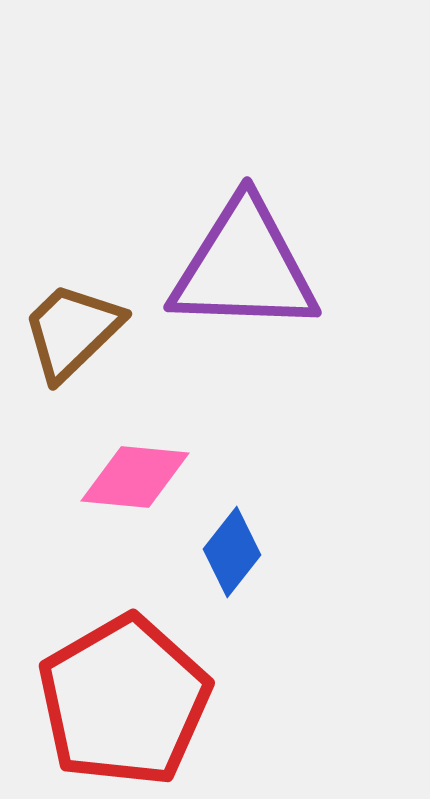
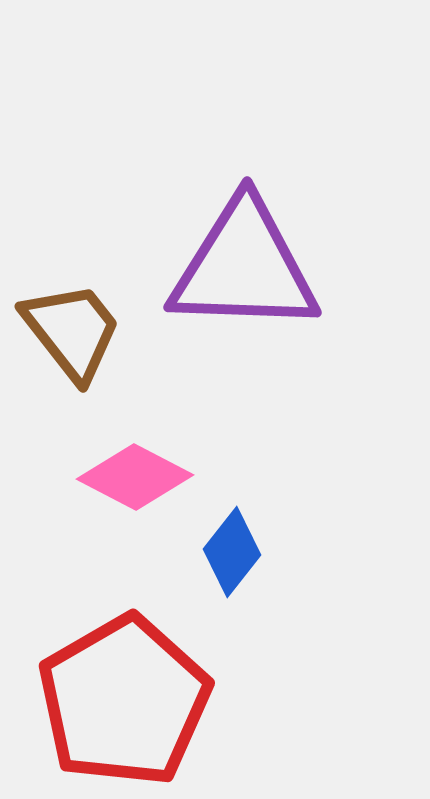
brown trapezoid: rotated 96 degrees clockwise
pink diamond: rotated 22 degrees clockwise
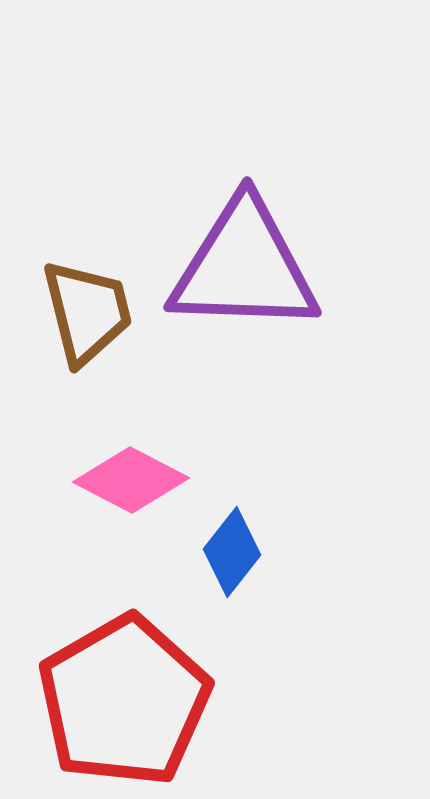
brown trapezoid: moved 15 px right, 19 px up; rotated 24 degrees clockwise
pink diamond: moved 4 px left, 3 px down
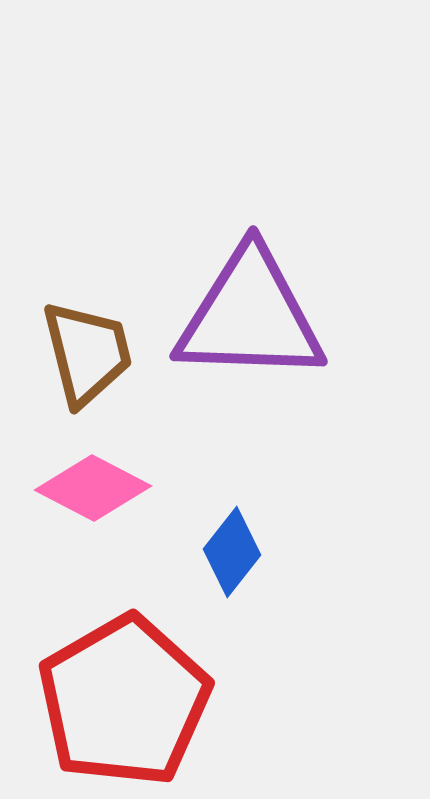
purple triangle: moved 6 px right, 49 px down
brown trapezoid: moved 41 px down
pink diamond: moved 38 px left, 8 px down
